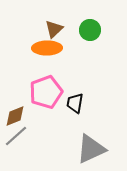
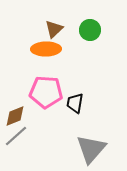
orange ellipse: moved 1 px left, 1 px down
pink pentagon: rotated 24 degrees clockwise
gray triangle: rotated 24 degrees counterclockwise
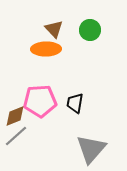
brown triangle: rotated 30 degrees counterclockwise
pink pentagon: moved 6 px left, 9 px down; rotated 8 degrees counterclockwise
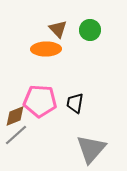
brown triangle: moved 4 px right
pink pentagon: rotated 8 degrees clockwise
gray line: moved 1 px up
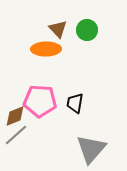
green circle: moved 3 px left
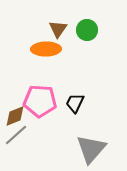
brown triangle: rotated 18 degrees clockwise
black trapezoid: rotated 15 degrees clockwise
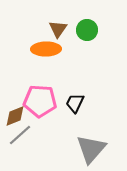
gray line: moved 4 px right
